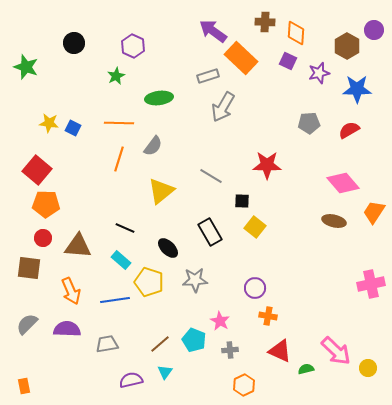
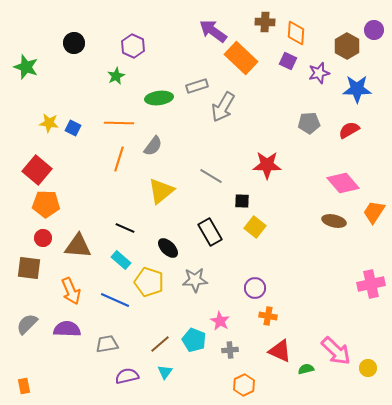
gray rectangle at (208, 76): moved 11 px left, 10 px down
blue line at (115, 300): rotated 32 degrees clockwise
purple semicircle at (131, 380): moved 4 px left, 4 px up
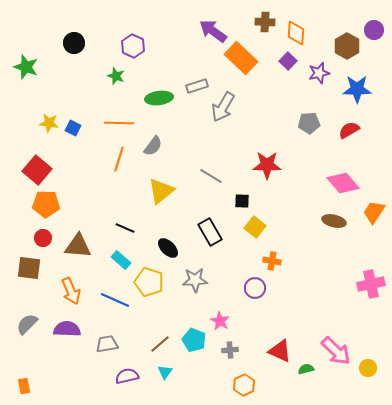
purple square at (288, 61): rotated 18 degrees clockwise
green star at (116, 76): rotated 24 degrees counterclockwise
orange cross at (268, 316): moved 4 px right, 55 px up
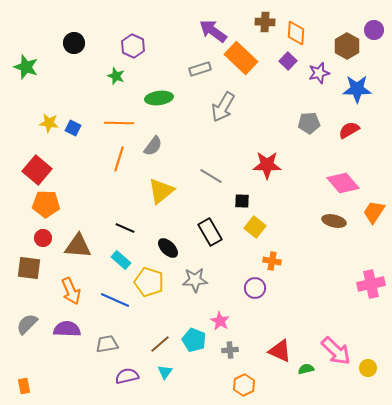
gray rectangle at (197, 86): moved 3 px right, 17 px up
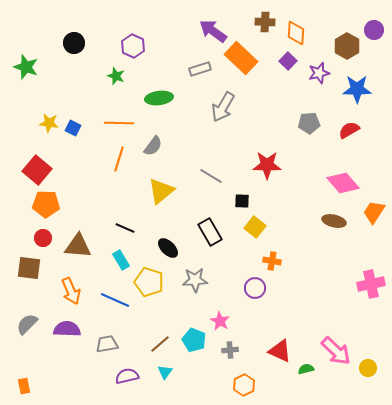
cyan rectangle at (121, 260): rotated 18 degrees clockwise
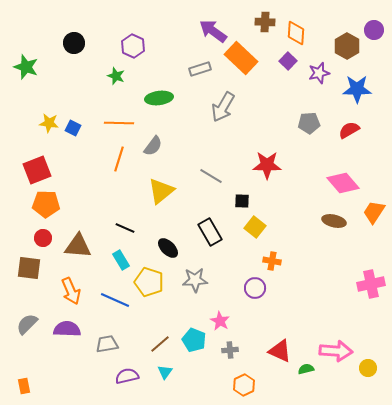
red square at (37, 170): rotated 28 degrees clockwise
pink arrow at (336, 351): rotated 40 degrees counterclockwise
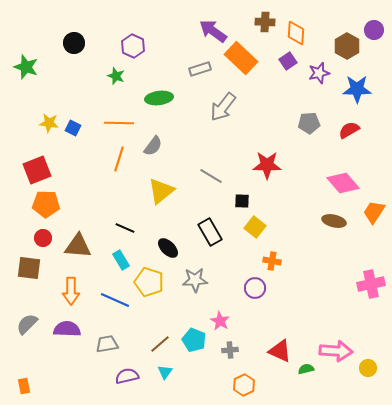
purple square at (288, 61): rotated 12 degrees clockwise
gray arrow at (223, 107): rotated 8 degrees clockwise
orange arrow at (71, 291): rotated 24 degrees clockwise
